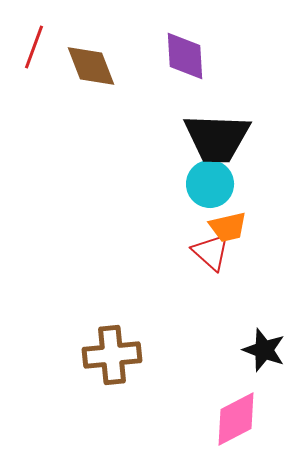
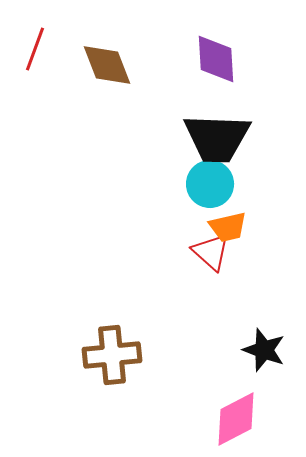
red line: moved 1 px right, 2 px down
purple diamond: moved 31 px right, 3 px down
brown diamond: moved 16 px right, 1 px up
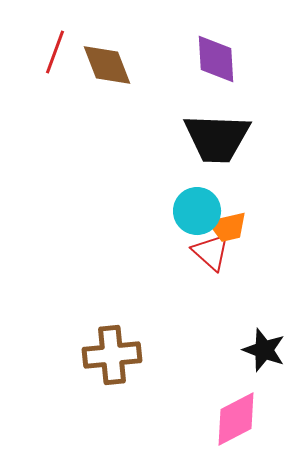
red line: moved 20 px right, 3 px down
cyan circle: moved 13 px left, 27 px down
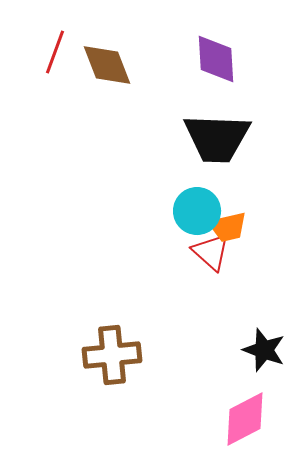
pink diamond: moved 9 px right
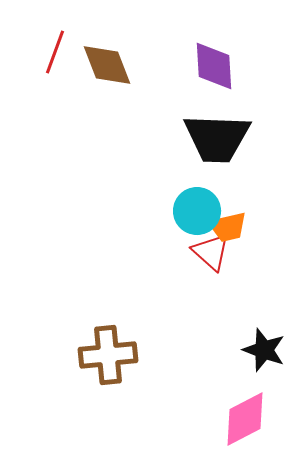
purple diamond: moved 2 px left, 7 px down
brown cross: moved 4 px left
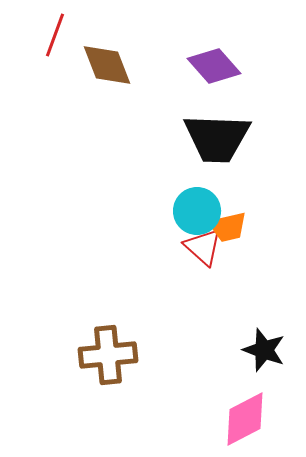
red line: moved 17 px up
purple diamond: rotated 38 degrees counterclockwise
red triangle: moved 8 px left, 5 px up
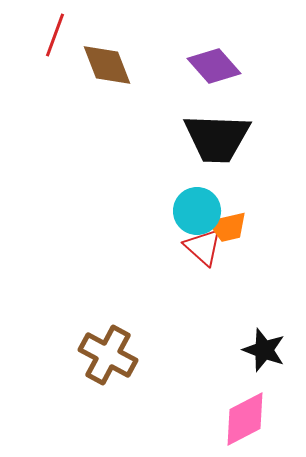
brown cross: rotated 34 degrees clockwise
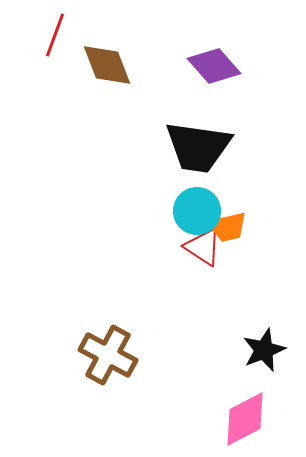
black trapezoid: moved 19 px left, 9 px down; rotated 6 degrees clockwise
red triangle: rotated 9 degrees counterclockwise
black star: rotated 30 degrees clockwise
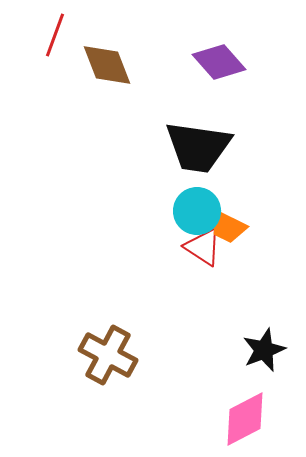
purple diamond: moved 5 px right, 4 px up
orange trapezoid: rotated 39 degrees clockwise
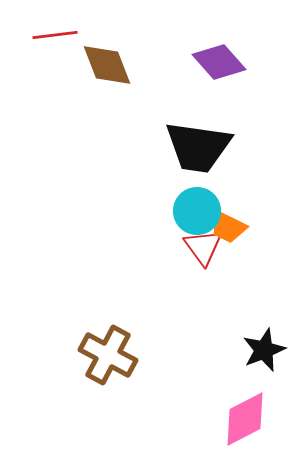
red line: rotated 63 degrees clockwise
red triangle: rotated 21 degrees clockwise
